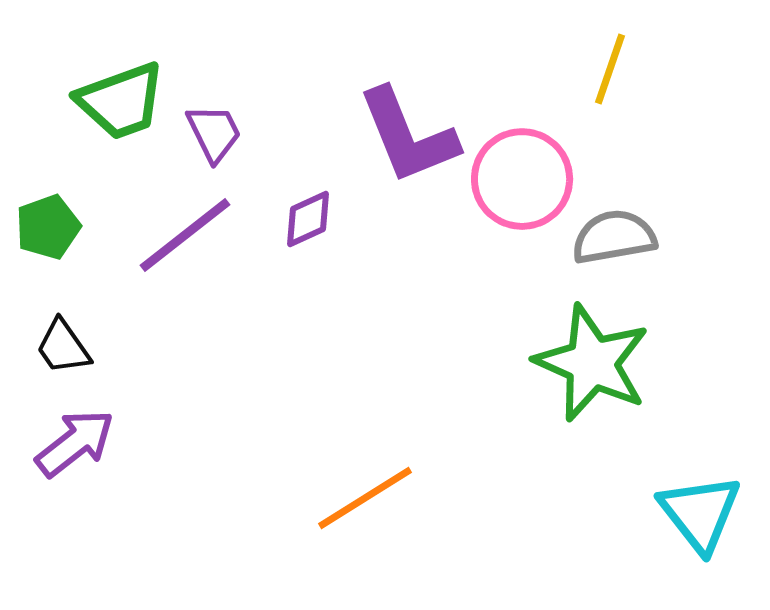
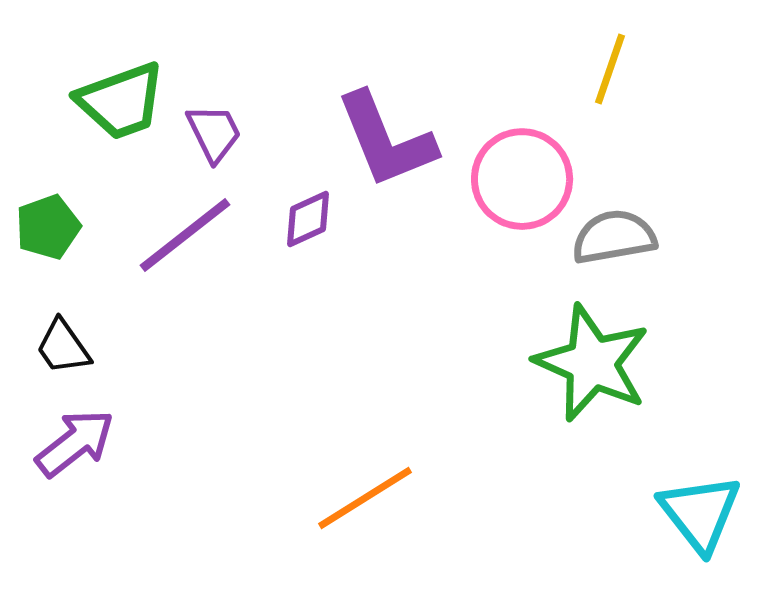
purple L-shape: moved 22 px left, 4 px down
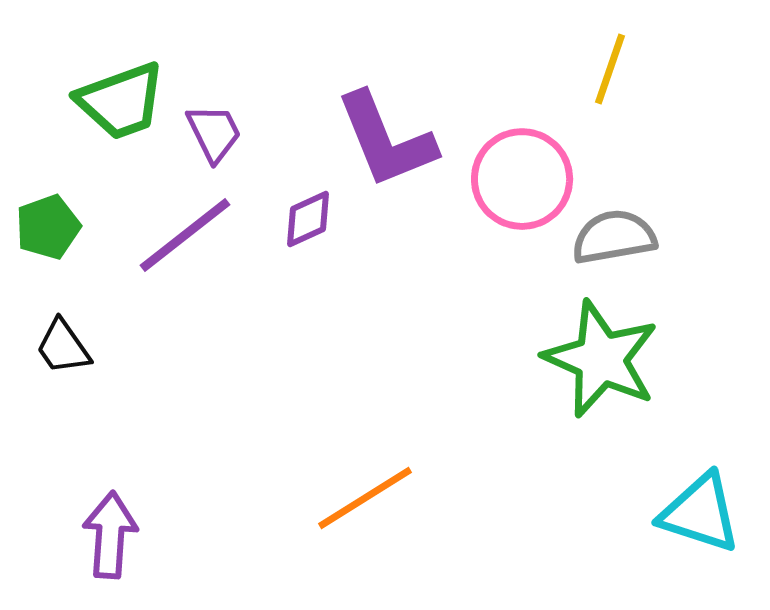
green star: moved 9 px right, 4 px up
purple arrow: moved 35 px right, 92 px down; rotated 48 degrees counterclockwise
cyan triangle: rotated 34 degrees counterclockwise
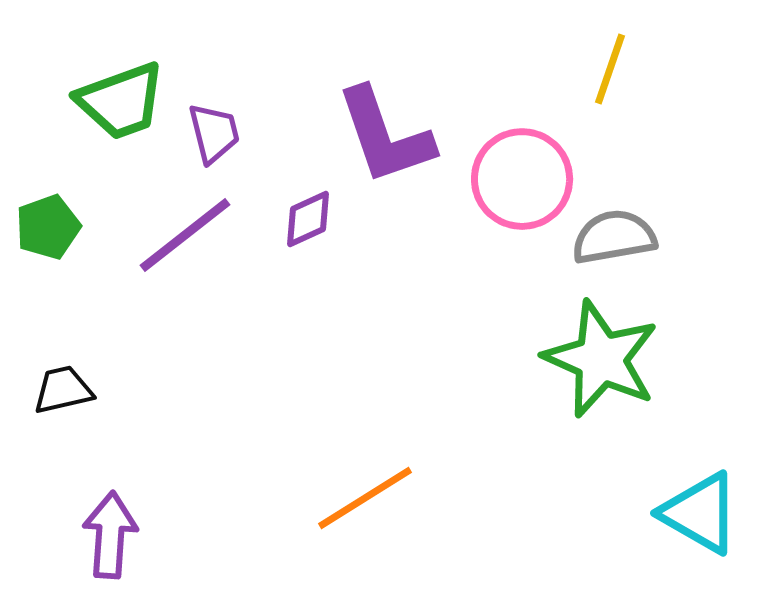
purple trapezoid: rotated 12 degrees clockwise
purple L-shape: moved 1 px left, 4 px up; rotated 3 degrees clockwise
black trapezoid: moved 43 px down; rotated 112 degrees clockwise
cyan triangle: rotated 12 degrees clockwise
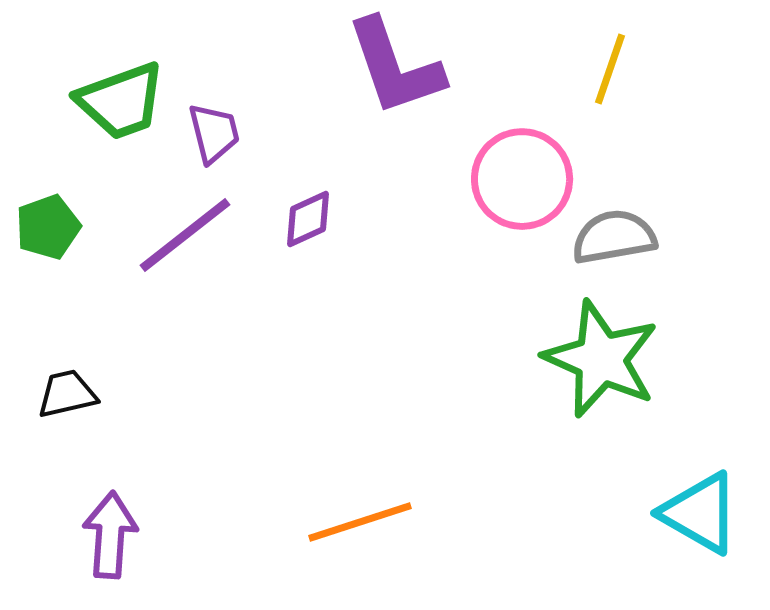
purple L-shape: moved 10 px right, 69 px up
black trapezoid: moved 4 px right, 4 px down
orange line: moved 5 px left, 24 px down; rotated 14 degrees clockwise
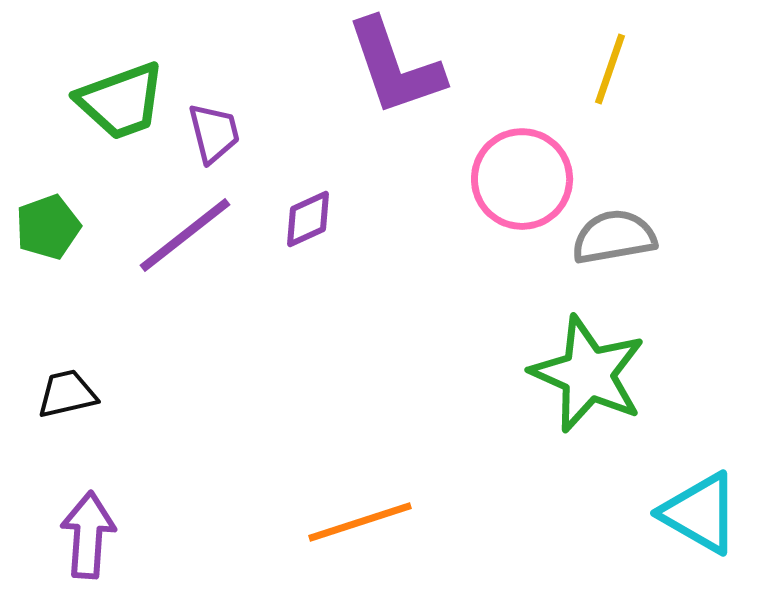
green star: moved 13 px left, 15 px down
purple arrow: moved 22 px left
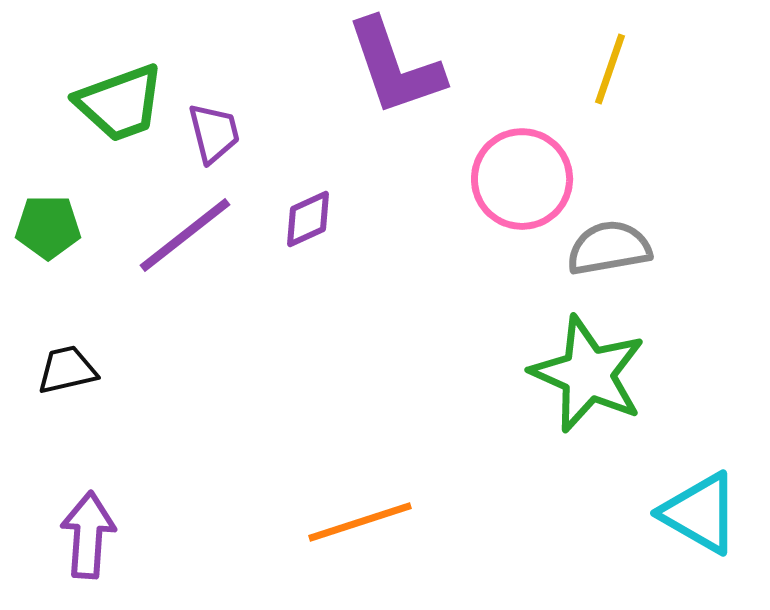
green trapezoid: moved 1 px left, 2 px down
green pentagon: rotated 20 degrees clockwise
gray semicircle: moved 5 px left, 11 px down
black trapezoid: moved 24 px up
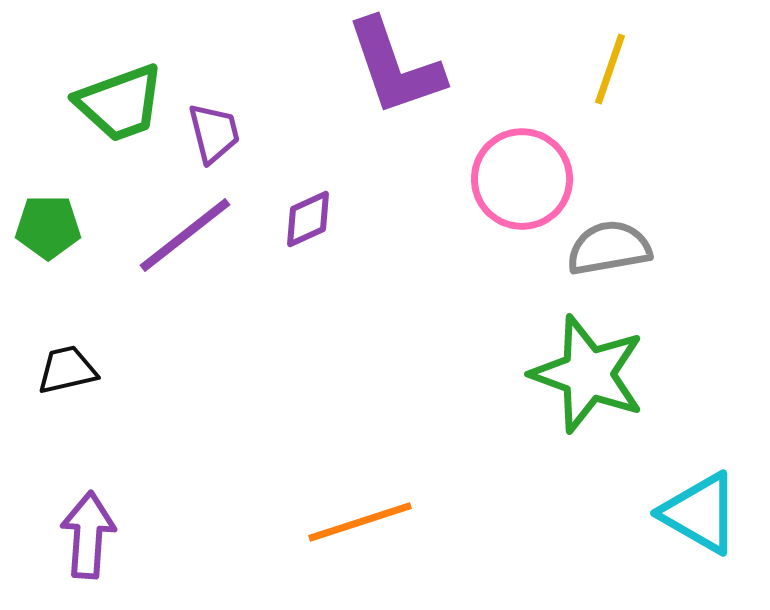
green star: rotated 4 degrees counterclockwise
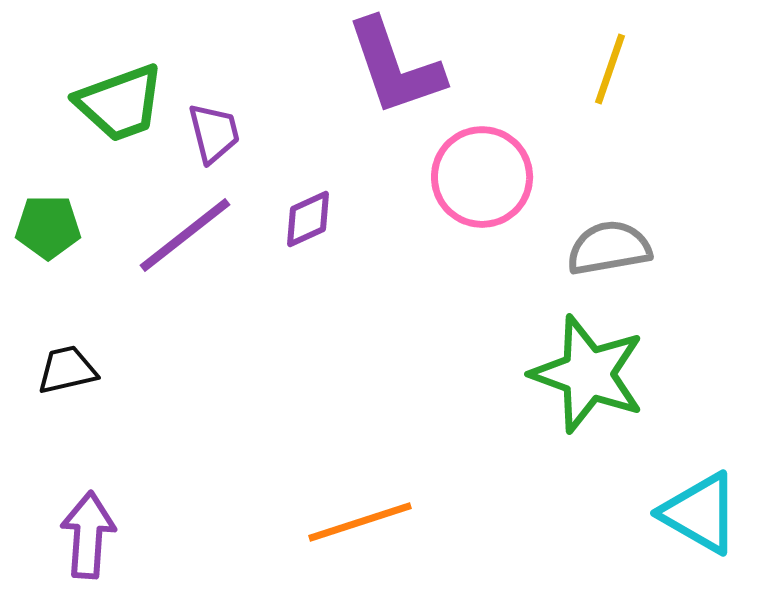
pink circle: moved 40 px left, 2 px up
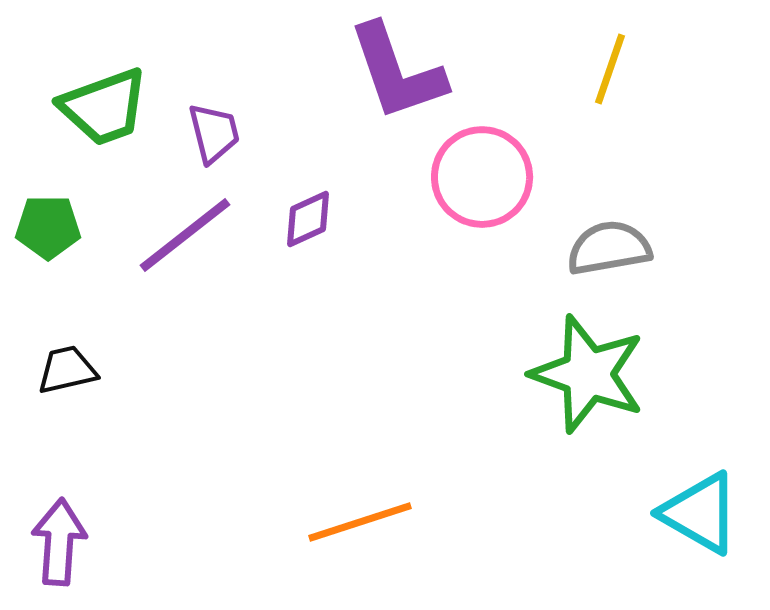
purple L-shape: moved 2 px right, 5 px down
green trapezoid: moved 16 px left, 4 px down
purple arrow: moved 29 px left, 7 px down
